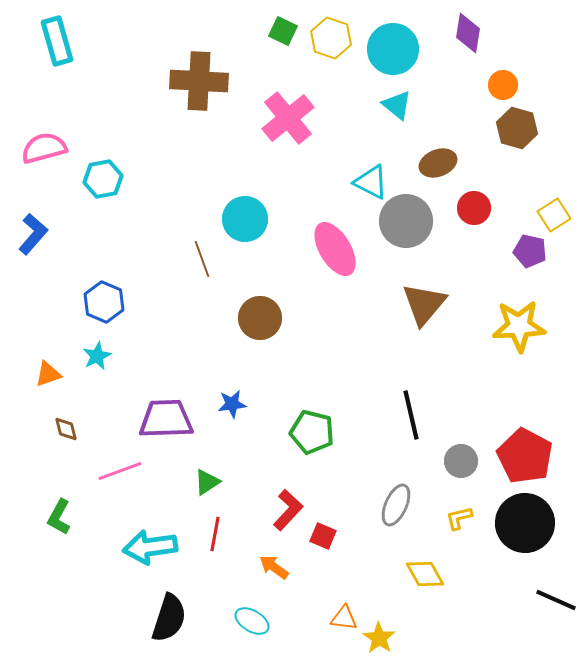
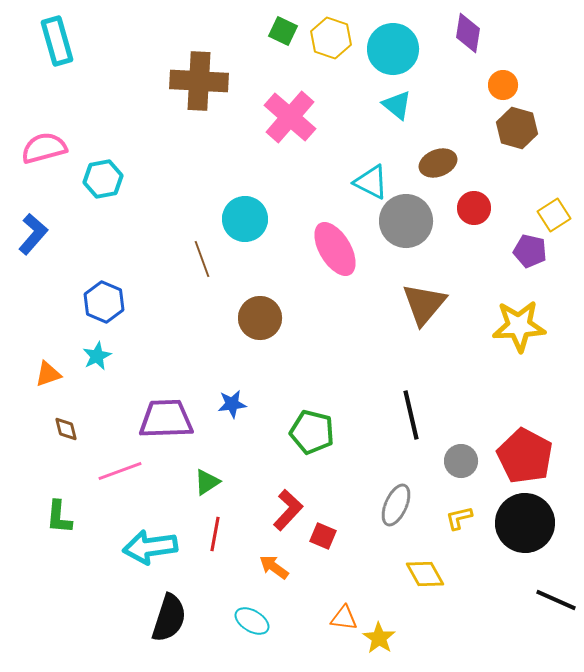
pink cross at (288, 118): moved 2 px right, 1 px up; rotated 10 degrees counterclockwise
green L-shape at (59, 517): rotated 24 degrees counterclockwise
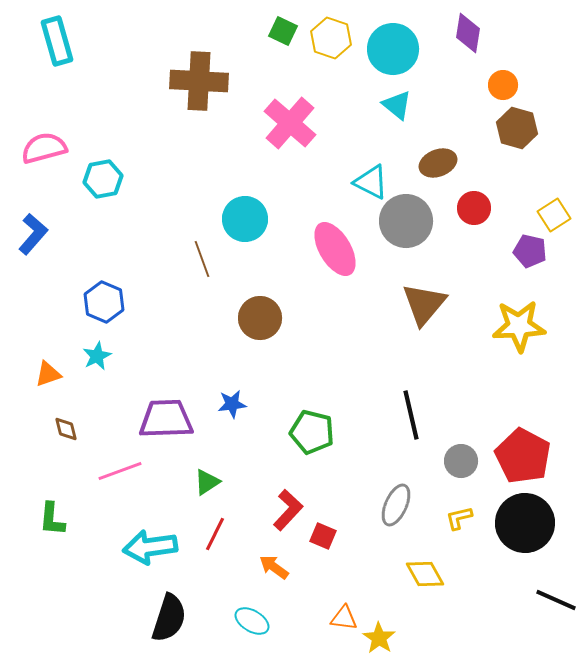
pink cross at (290, 117): moved 6 px down
red pentagon at (525, 456): moved 2 px left
green L-shape at (59, 517): moved 7 px left, 2 px down
red line at (215, 534): rotated 16 degrees clockwise
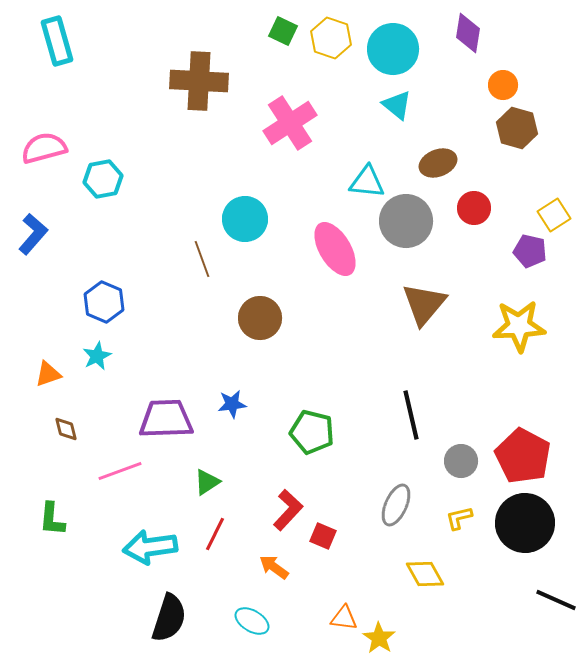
pink cross at (290, 123): rotated 16 degrees clockwise
cyan triangle at (371, 182): moved 4 px left; rotated 21 degrees counterclockwise
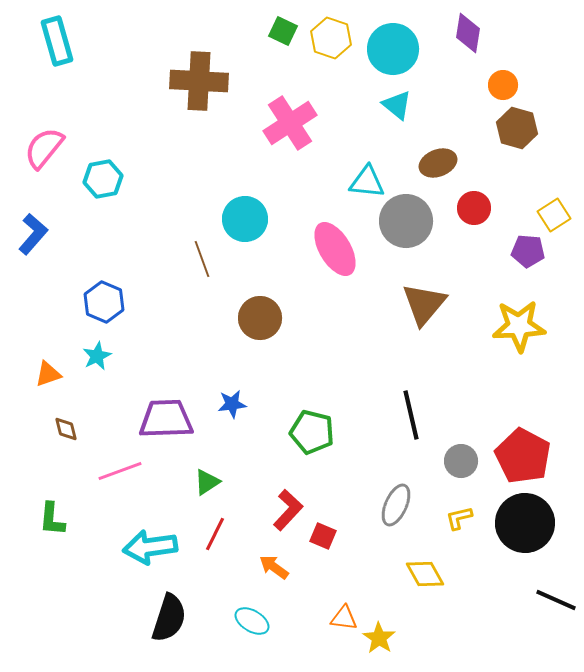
pink semicircle at (44, 148): rotated 36 degrees counterclockwise
purple pentagon at (530, 251): moved 2 px left; rotated 8 degrees counterclockwise
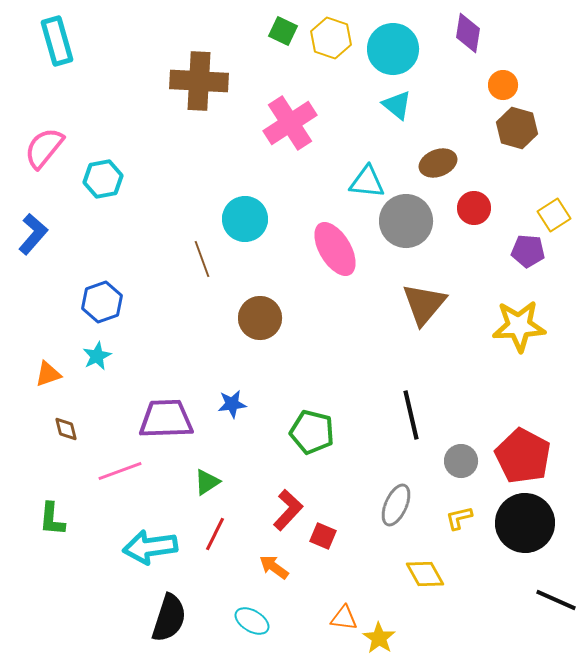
blue hexagon at (104, 302): moved 2 px left; rotated 18 degrees clockwise
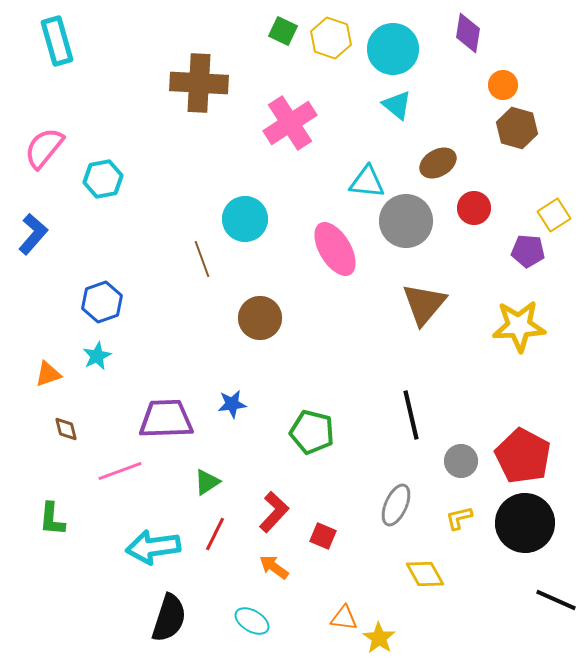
brown cross at (199, 81): moved 2 px down
brown ellipse at (438, 163): rotated 9 degrees counterclockwise
red L-shape at (288, 510): moved 14 px left, 2 px down
cyan arrow at (150, 547): moved 3 px right
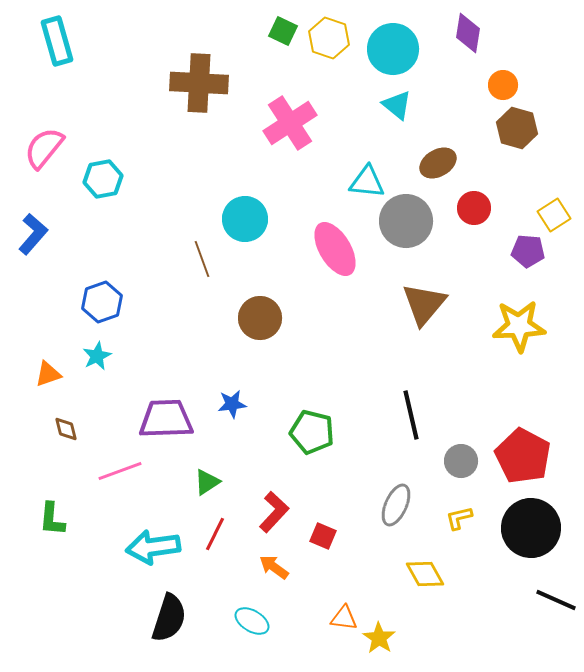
yellow hexagon at (331, 38): moved 2 px left
black circle at (525, 523): moved 6 px right, 5 px down
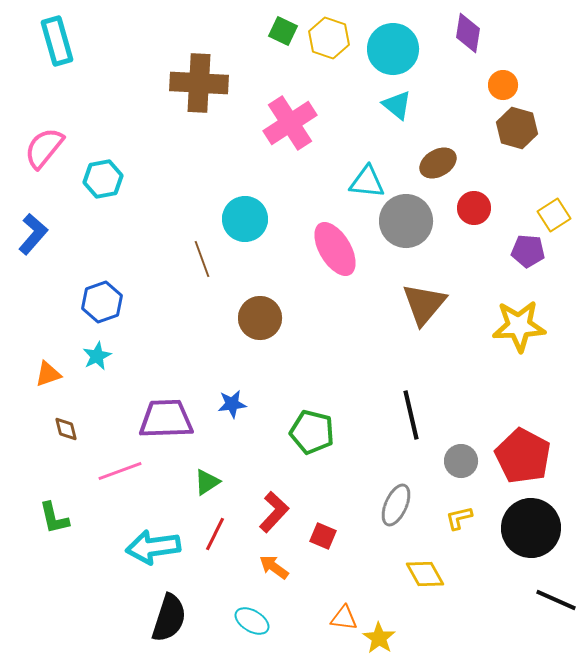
green L-shape at (52, 519): moved 2 px right, 1 px up; rotated 18 degrees counterclockwise
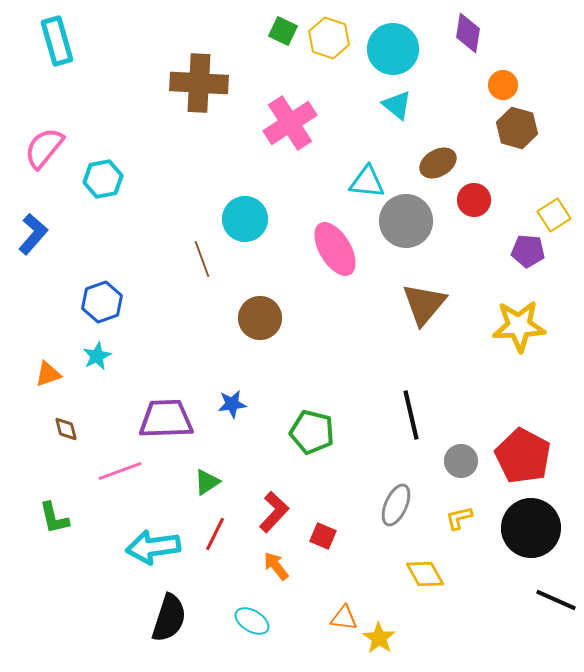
red circle at (474, 208): moved 8 px up
orange arrow at (274, 567): moved 2 px right, 1 px up; rotated 16 degrees clockwise
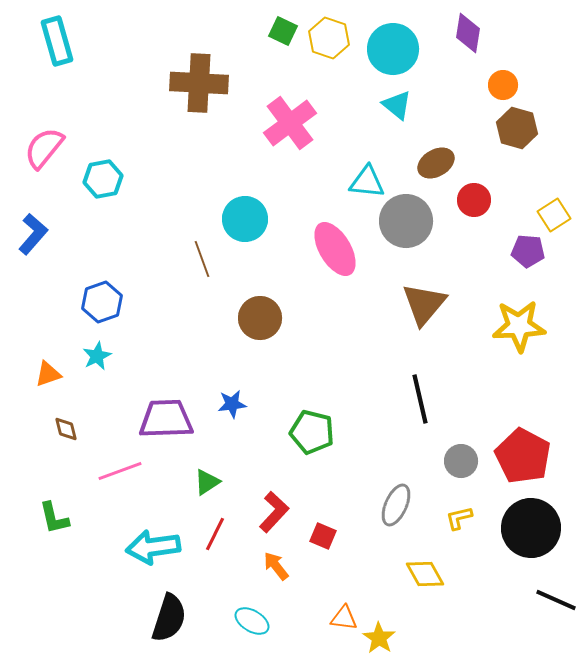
pink cross at (290, 123): rotated 4 degrees counterclockwise
brown ellipse at (438, 163): moved 2 px left
black line at (411, 415): moved 9 px right, 16 px up
